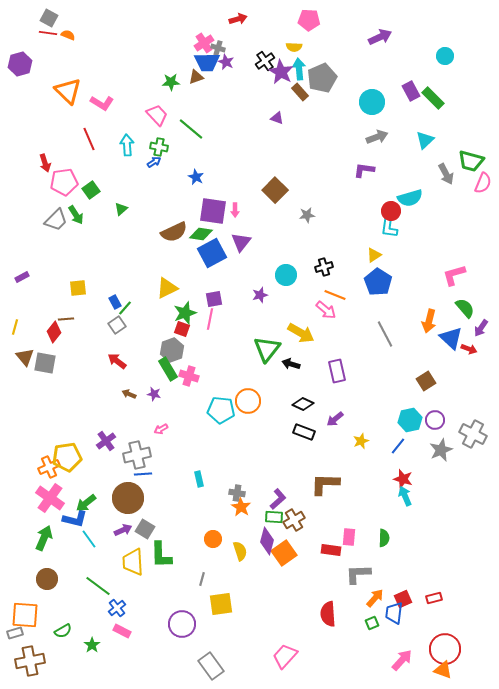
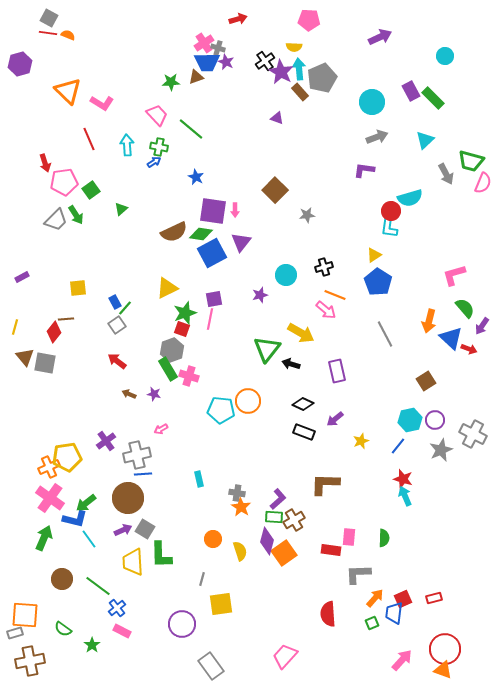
purple arrow at (481, 328): moved 1 px right, 2 px up
brown circle at (47, 579): moved 15 px right
green semicircle at (63, 631): moved 2 px up; rotated 66 degrees clockwise
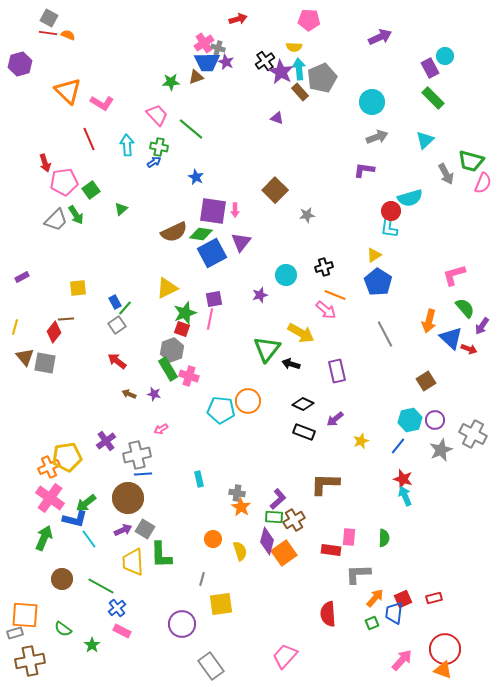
purple rectangle at (411, 91): moved 19 px right, 23 px up
green line at (98, 586): moved 3 px right; rotated 8 degrees counterclockwise
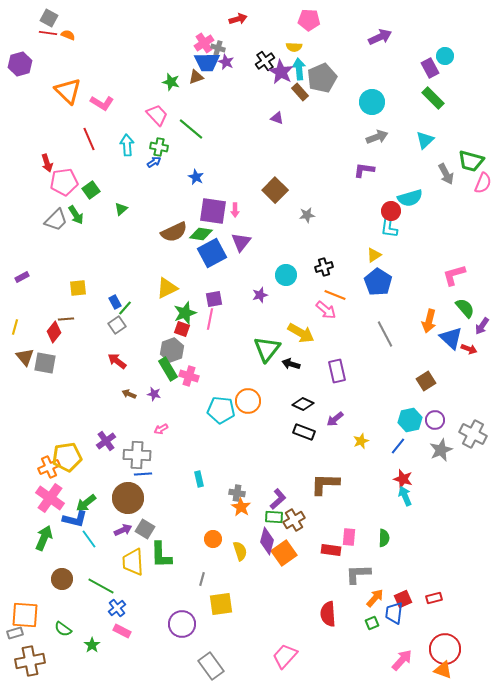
green star at (171, 82): rotated 18 degrees clockwise
red arrow at (45, 163): moved 2 px right
gray cross at (137, 455): rotated 16 degrees clockwise
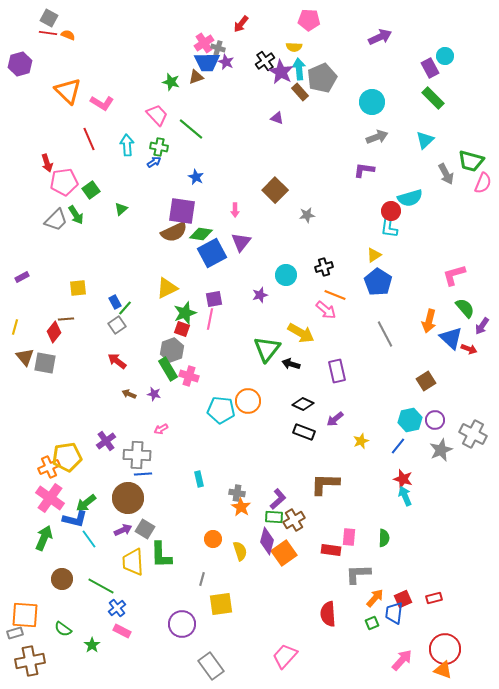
red arrow at (238, 19): moved 3 px right, 5 px down; rotated 144 degrees clockwise
purple square at (213, 211): moved 31 px left
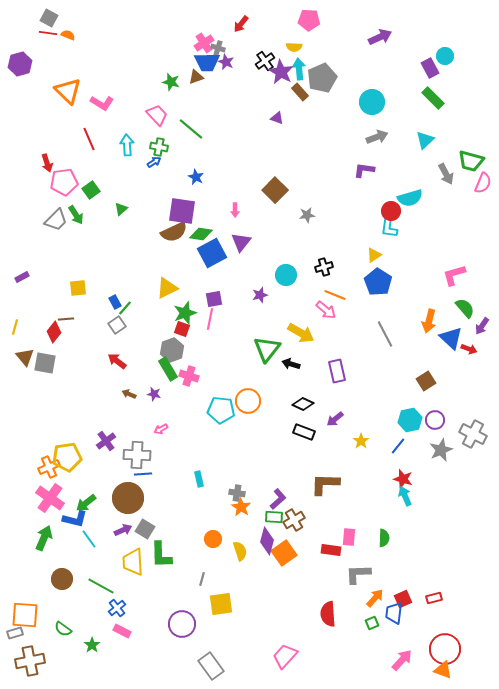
yellow star at (361, 441): rotated 14 degrees counterclockwise
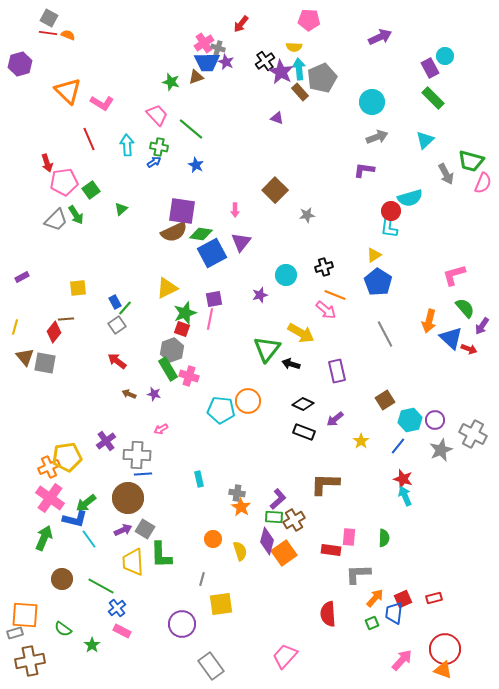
blue star at (196, 177): moved 12 px up
brown square at (426, 381): moved 41 px left, 19 px down
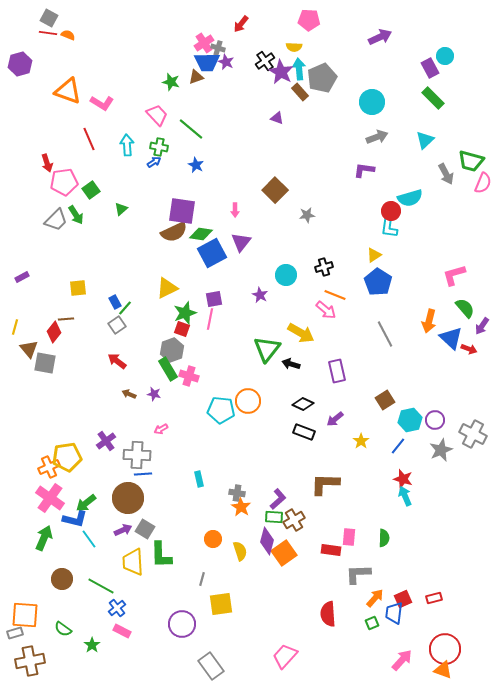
orange triangle at (68, 91): rotated 24 degrees counterclockwise
purple star at (260, 295): rotated 28 degrees counterclockwise
brown triangle at (25, 357): moved 4 px right, 8 px up
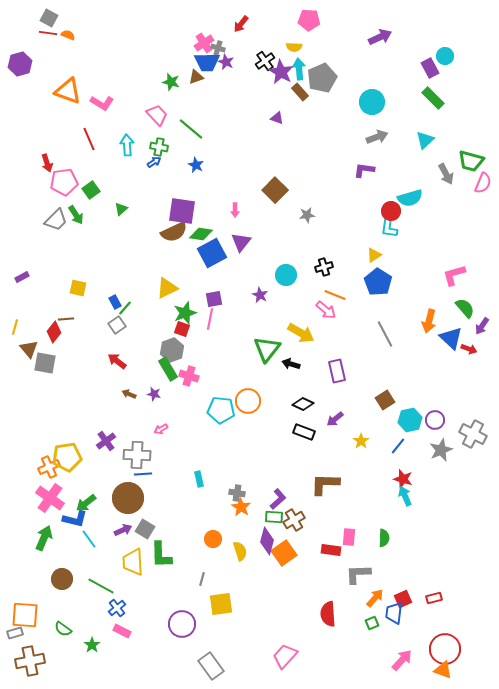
yellow square at (78, 288): rotated 18 degrees clockwise
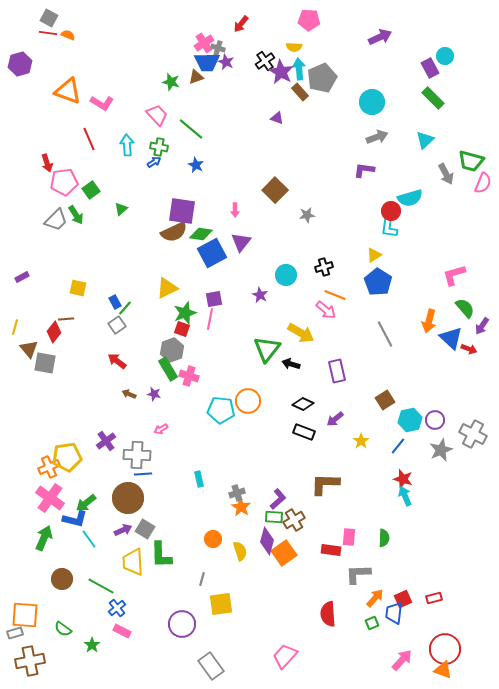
gray cross at (237, 493): rotated 28 degrees counterclockwise
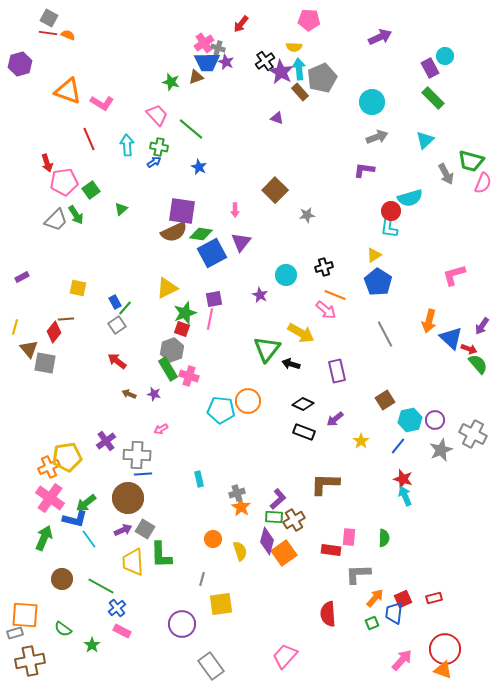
blue star at (196, 165): moved 3 px right, 2 px down
green semicircle at (465, 308): moved 13 px right, 56 px down
